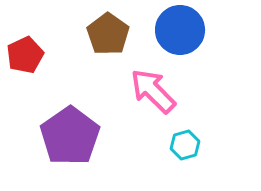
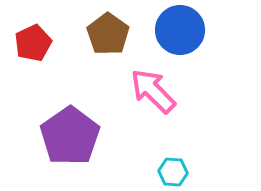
red pentagon: moved 8 px right, 12 px up
cyan hexagon: moved 12 px left, 27 px down; rotated 20 degrees clockwise
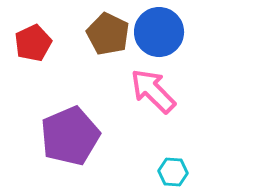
blue circle: moved 21 px left, 2 px down
brown pentagon: rotated 9 degrees counterclockwise
purple pentagon: rotated 12 degrees clockwise
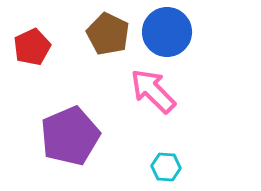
blue circle: moved 8 px right
red pentagon: moved 1 px left, 4 px down
cyan hexagon: moved 7 px left, 5 px up
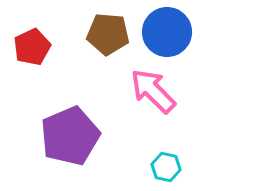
brown pentagon: rotated 21 degrees counterclockwise
cyan hexagon: rotated 8 degrees clockwise
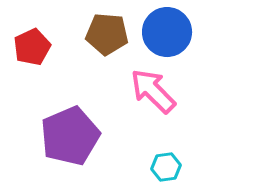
brown pentagon: moved 1 px left
cyan hexagon: rotated 20 degrees counterclockwise
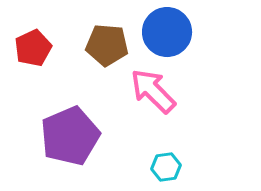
brown pentagon: moved 11 px down
red pentagon: moved 1 px right, 1 px down
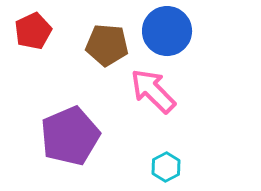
blue circle: moved 1 px up
red pentagon: moved 17 px up
cyan hexagon: rotated 20 degrees counterclockwise
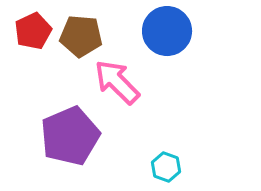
brown pentagon: moved 26 px left, 9 px up
pink arrow: moved 36 px left, 9 px up
cyan hexagon: rotated 12 degrees counterclockwise
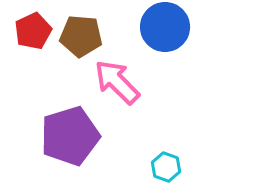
blue circle: moved 2 px left, 4 px up
purple pentagon: rotated 6 degrees clockwise
